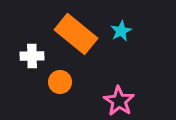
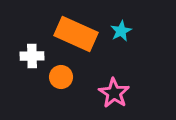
orange rectangle: rotated 15 degrees counterclockwise
orange circle: moved 1 px right, 5 px up
pink star: moved 5 px left, 8 px up
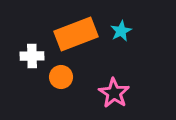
orange rectangle: rotated 45 degrees counterclockwise
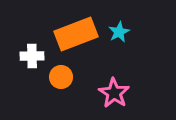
cyan star: moved 2 px left, 1 px down
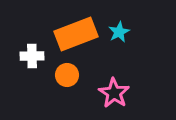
orange circle: moved 6 px right, 2 px up
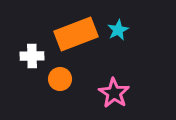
cyan star: moved 1 px left, 2 px up
orange circle: moved 7 px left, 4 px down
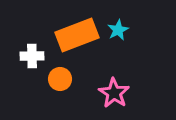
orange rectangle: moved 1 px right, 1 px down
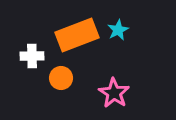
orange circle: moved 1 px right, 1 px up
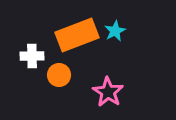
cyan star: moved 3 px left, 1 px down
orange circle: moved 2 px left, 3 px up
pink star: moved 6 px left, 1 px up
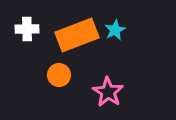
cyan star: moved 1 px up
white cross: moved 5 px left, 27 px up
